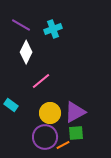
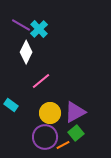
cyan cross: moved 14 px left; rotated 24 degrees counterclockwise
green square: rotated 35 degrees counterclockwise
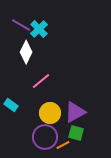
green square: rotated 35 degrees counterclockwise
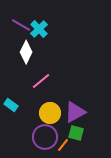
orange line: rotated 24 degrees counterclockwise
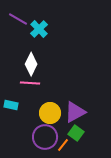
purple line: moved 3 px left, 6 px up
white diamond: moved 5 px right, 12 px down
pink line: moved 11 px left, 2 px down; rotated 42 degrees clockwise
cyan rectangle: rotated 24 degrees counterclockwise
green square: rotated 21 degrees clockwise
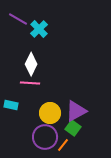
purple triangle: moved 1 px right, 1 px up
green square: moved 3 px left, 5 px up
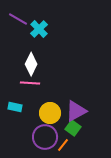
cyan rectangle: moved 4 px right, 2 px down
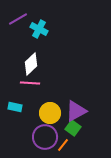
purple line: rotated 60 degrees counterclockwise
cyan cross: rotated 18 degrees counterclockwise
white diamond: rotated 20 degrees clockwise
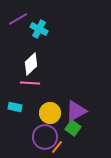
orange line: moved 6 px left, 2 px down
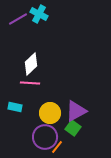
cyan cross: moved 15 px up
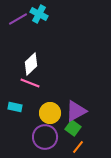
pink line: rotated 18 degrees clockwise
orange line: moved 21 px right
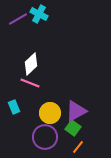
cyan rectangle: moved 1 px left; rotated 56 degrees clockwise
